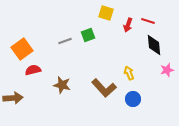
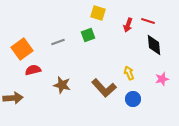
yellow square: moved 8 px left
gray line: moved 7 px left, 1 px down
pink star: moved 5 px left, 9 px down
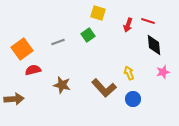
green square: rotated 16 degrees counterclockwise
pink star: moved 1 px right, 7 px up
brown arrow: moved 1 px right, 1 px down
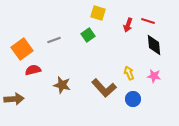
gray line: moved 4 px left, 2 px up
pink star: moved 9 px left, 4 px down; rotated 24 degrees clockwise
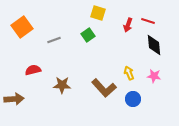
orange square: moved 22 px up
brown star: rotated 12 degrees counterclockwise
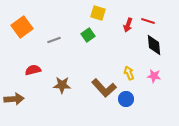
blue circle: moved 7 px left
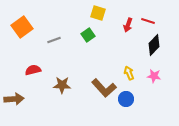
black diamond: rotated 50 degrees clockwise
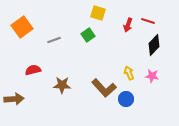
pink star: moved 2 px left
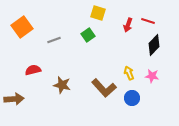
brown star: rotated 12 degrees clockwise
blue circle: moved 6 px right, 1 px up
